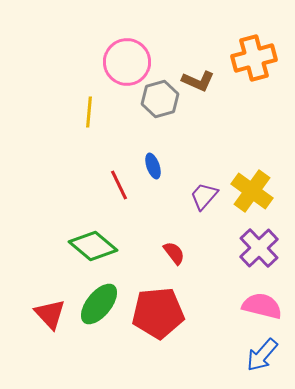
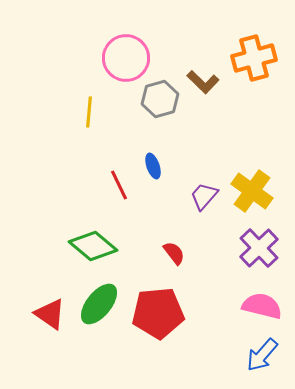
pink circle: moved 1 px left, 4 px up
brown L-shape: moved 5 px right, 1 px down; rotated 20 degrees clockwise
red triangle: rotated 12 degrees counterclockwise
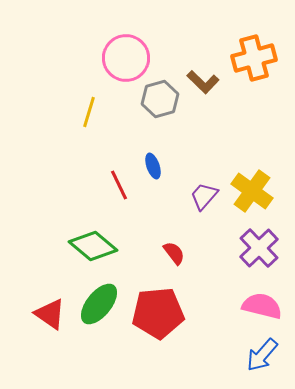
yellow line: rotated 12 degrees clockwise
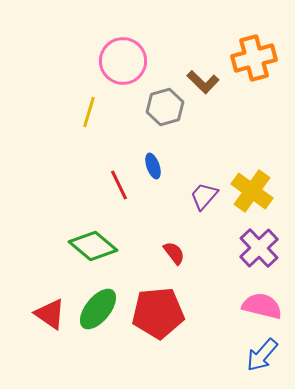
pink circle: moved 3 px left, 3 px down
gray hexagon: moved 5 px right, 8 px down
green ellipse: moved 1 px left, 5 px down
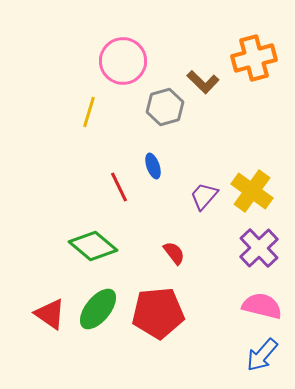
red line: moved 2 px down
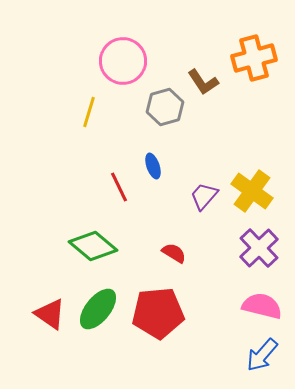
brown L-shape: rotated 12 degrees clockwise
red semicircle: rotated 20 degrees counterclockwise
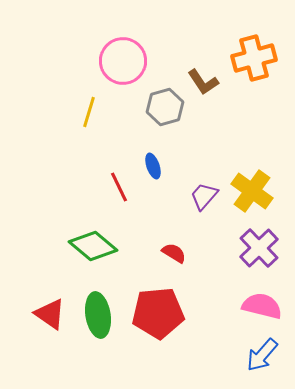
green ellipse: moved 6 px down; rotated 48 degrees counterclockwise
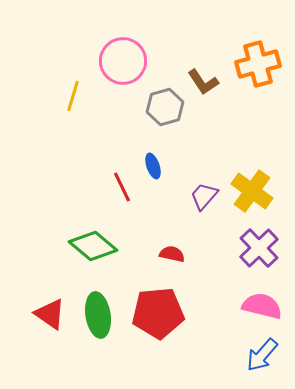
orange cross: moved 4 px right, 6 px down
yellow line: moved 16 px left, 16 px up
red line: moved 3 px right
red semicircle: moved 2 px left, 1 px down; rotated 20 degrees counterclockwise
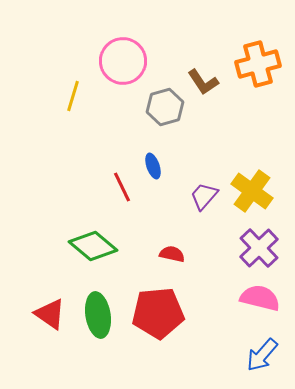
pink semicircle: moved 2 px left, 8 px up
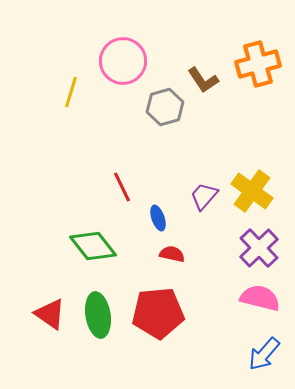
brown L-shape: moved 2 px up
yellow line: moved 2 px left, 4 px up
blue ellipse: moved 5 px right, 52 px down
green diamond: rotated 12 degrees clockwise
blue arrow: moved 2 px right, 1 px up
